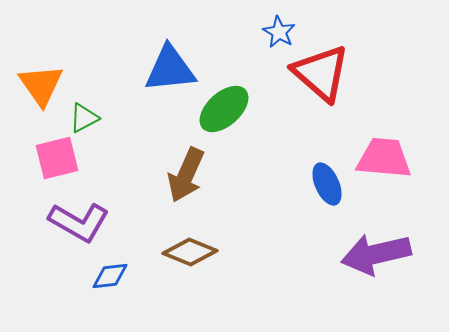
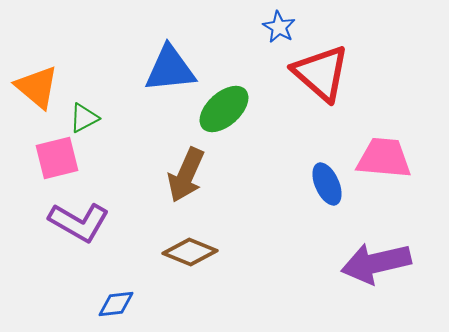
blue star: moved 5 px up
orange triangle: moved 4 px left, 2 px down; rotated 15 degrees counterclockwise
purple arrow: moved 9 px down
blue diamond: moved 6 px right, 28 px down
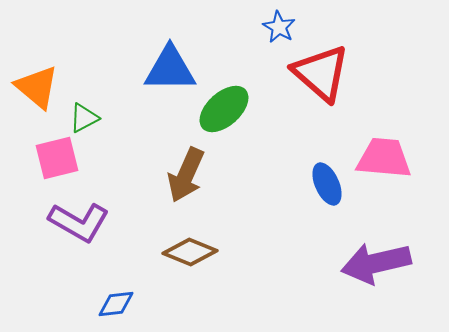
blue triangle: rotated 6 degrees clockwise
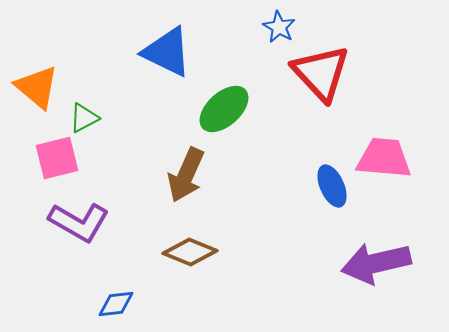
blue triangle: moved 3 px left, 17 px up; rotated 26 degrees clockwise
red triangle: rotated 6 degrees clockwise
blue ellipse: moved 5 px right, 2 px down
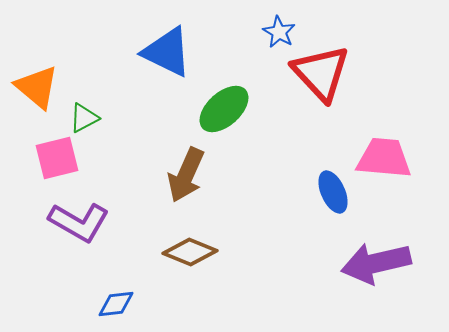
blue star: moved 5 px down
blue ellipse: moved 1 px right, 6 px down
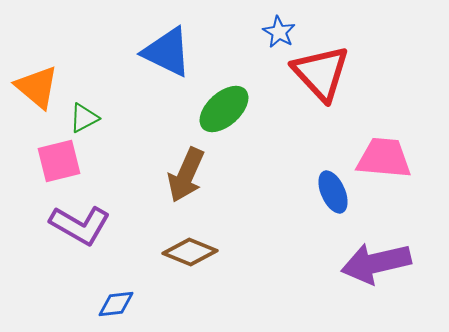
pink square: moved 2 px right, 3 px down
purple L-shape: moved 1 px right, 3 px down
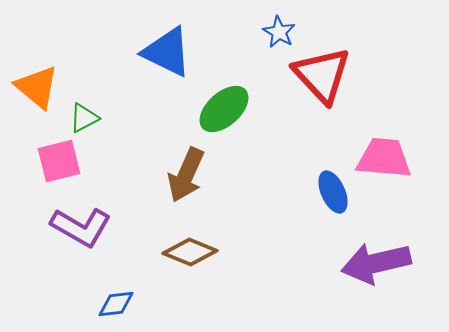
red triangle: moved 1 px right, 2 px down
purple L-shape: moved 1 px right, 2 px down
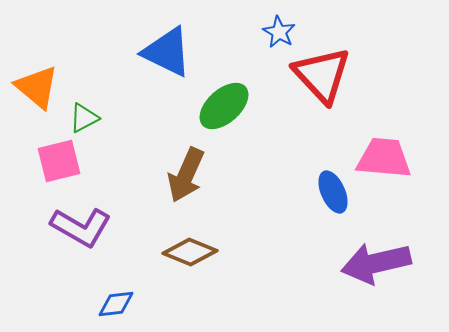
green ellipse: moved 3 px up
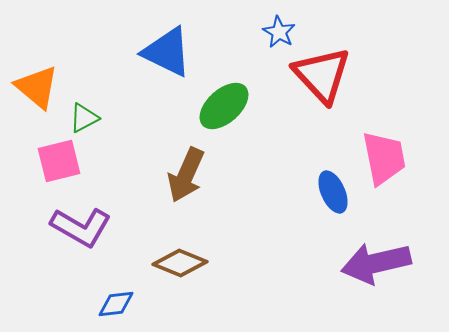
pink trapezoid: rotated 74 degrees clockwise
brown diamond: moved 10 px left, 11 px down
